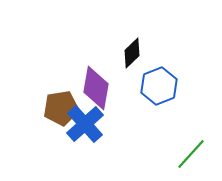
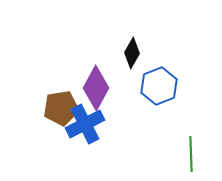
black diamond: rotated 16 degrees counterclockwise
purple diamond: rotated 18 degrees clockwise
blue cross: rotated 15 degrees clockwise
green line: rotated 44 degrees counterclockwise
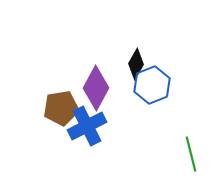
black diamond: moved 4 px right, 11 px down
blue hexagon: moved 7 px left, 1 px up
blue cross: moved 2 px right, 2 px down
green line: rotated 12 degrees counterclockwise
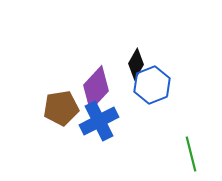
purple diamond: rotated 15 degrees clockwise
blue cross: moved 12 px right, 5 px up
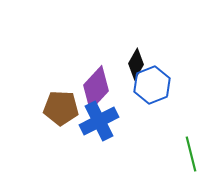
brown pentagon: rotated 12 degrees clockwise
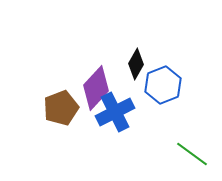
blue hexagon: moved 11 px right
brown pentagon: rotated 24 degrees counterclockwise
blue cross: moved 16 px right, 9 px up
green line: moved 1 px right; rotated 40 degrees counterclockwise
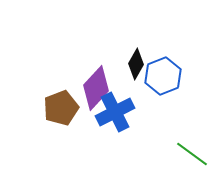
blue hexagon: moved 9 px up
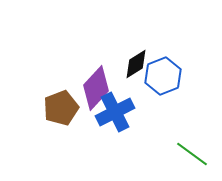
black diamond: rotated 28 degrees clockwise
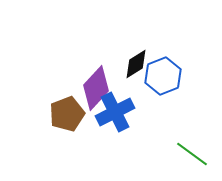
brown pentagon: moved 6 px right, 6 px down
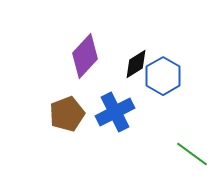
blue hexagon: rotated 9 degrees counterclockwise
purple diamond: moved 11 px left, 32 px up
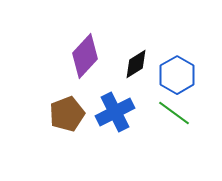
blue hexagon: moved 14 px right, 1 px up
green line: moved 18 px left, 41 px up
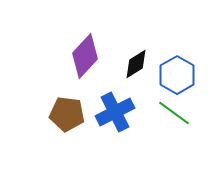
brown pentagon: rotated 28 degrees clockwise
